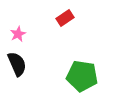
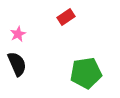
red rectangle: moved 1 px right, 1 px up
green pentagon: moved 4 px right, 3 px up; rotated 16 degrees counterclockwise
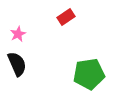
green pentagon: moved 3 px right, 1 px down
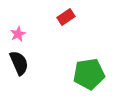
black semicircle: moved 2 px right, 1 px up
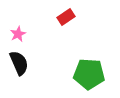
green pentagon: rotated 12 degrees clockwise
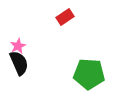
red rectangle: moved 1 px left
pink star: moved 12 px down
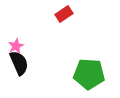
red rectangle: moved 1 px left, 3 px up
pink star: moved 2 px left
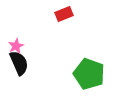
red rectangle: rotated 12 degrees clockwise
green pentagon: rotated 16 degrees clockwise
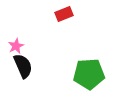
black semicircle: moved 4 px right, 3 px down
green pentagon: rotated 24 degrees counterclockwise
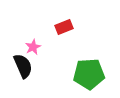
red rectangle: moved 13 px down
pink star: moved 17 px right, 1 px down
